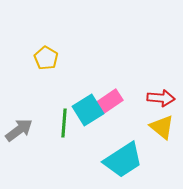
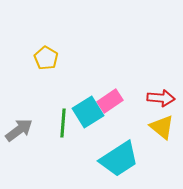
cyan square: moved 2 px down
green line: moved 1 px left
cyan trapezoid: moved 4 px left, 1 px up
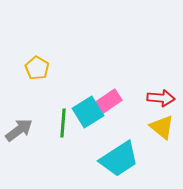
yellow pentagon: moved 9 px left, 10 px down
pink rectangle: moved 1 px left
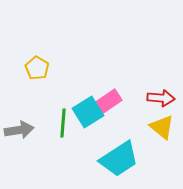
gray arrow: rotated 28 degrees clockwise
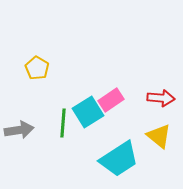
pink rectangle: moved 2 px right, 1 px up
yellow triangle: moved 3 px left, 9 px down
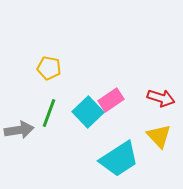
yellow pentagon: moved 12 px right; rotated 20 degrees counterclockwise
red arrow: rotated 12 degrees clockwise
cyan square: rotated 12 degrees counterclockwise
green line: moved 14 px left, 10 px up; rotated 16 degrees clockwise
yellow triangle: rotated 8 degrees clockwise
